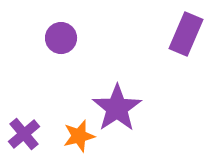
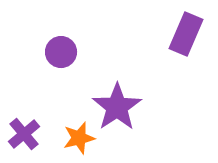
purple circle: moved 14 px down
purple star: moved 1 px up
orange star: moved 2 px down
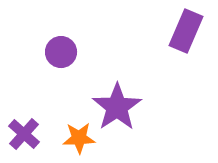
purple rectangle: moved 3 px up
purple cross: rotated 8 degrees counterclockwise
orange star: rotated 12 degrees clockwise
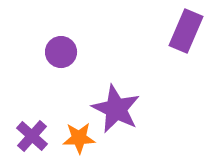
purple star: moved 1 px left, 2 px down; rotated 12 degrees counterclockwise
purple cross: moved 8 px right, 2 px down
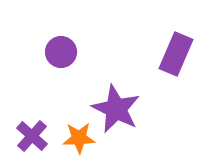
purple rectangle: moved 10 px left, 23 px down
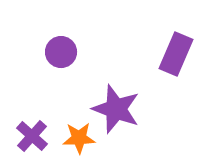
purple star: rotated 6 degrees counterclockwise
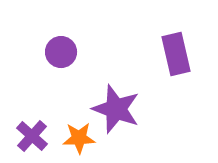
purple rectangle: rotated 36 degrees counterclockwise
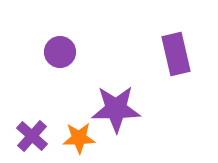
purple circle: moved 1 px left
purple star: rotated 21 degrees counterclockwise
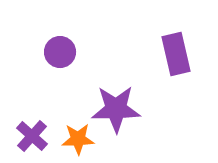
orange star: moved 1 px left, 1 px down
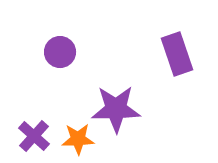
purple rectangle: moved 1 px right; rotated 6 degrees counterclockwise
purple cross: moved 2 px right
